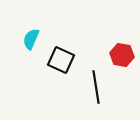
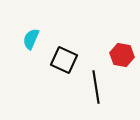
black square: moved 3 px right
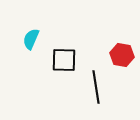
black square: rotated 24 degrees counterclockwise
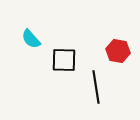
cyan semicircle: rotated 65 degrees counterclockwise
red hexagon: moved 4 px left, 4 px up
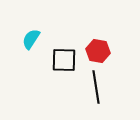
cyan semicircle: rotated 75 degrees clockwise
red hexagon: moved 20 px left
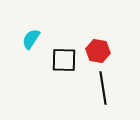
black line: moved 7 px right, 1 px down
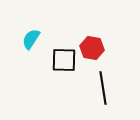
red hexagon: moved 6 px left, 3 px up
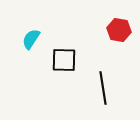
red hexagon: moved 27 px right, 18 px up
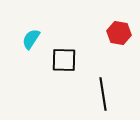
red hexagon: moved 3 px down
black line: moved 6 px down
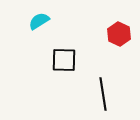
red hexagon: moved 1 px down; rotated 15 degrees clockwise
cyan semicircle: moved 8 px right, 18 px up; rotated 25 degrees clockwise
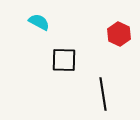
cyan semicircle: moved 1 px down; rotated 60 degrees clockwise
